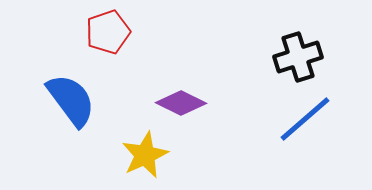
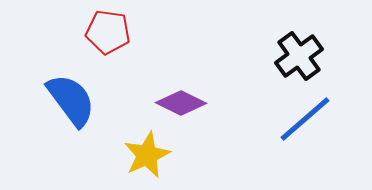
red pentagon: rotated 27 degrees clockwise
black cross: moved 1 px right, 1 px up; rotated 18 degrees counterclockwise
yellow star: moved 2 px right
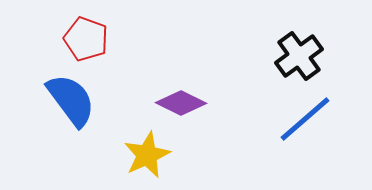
red pentagon: moved 22 px left, 7 px down; rotated 12 degrees clockwise
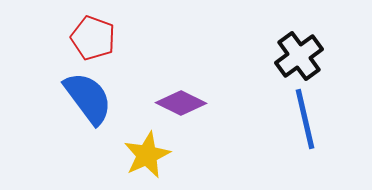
red pentagon: moved 7 px right, 1 px up
blue semicircle: moved 17 px right, 2 px up
blue line: rotated 62 degrees counterclockwise
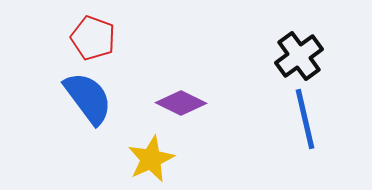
yellow star: moved 4 px right, 4 px down
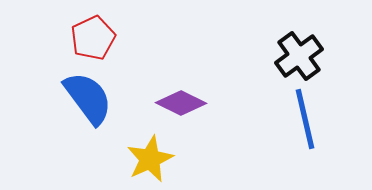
red pentagon: rotated 27 degrees clockwise
yellow star: moved 1 px left
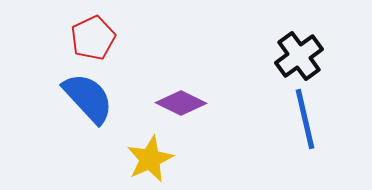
blue semicircle: rotated 6 degrees counterclockwise
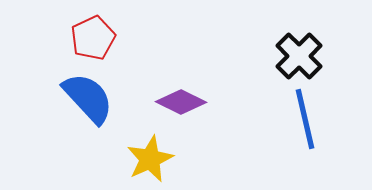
black cross: rotated 9 degrees counterclockwise
purple diamond: moved 1 px up
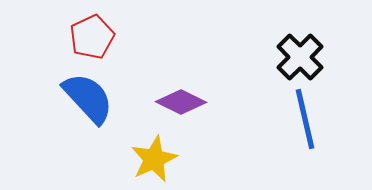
red pentagon: moved 1 px left, 1 px up
black cross: moved 1 px right, 1 px down
yellow star: moved 4 px right
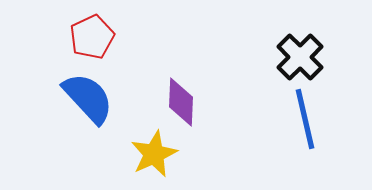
purple diamond: rotated 66 degrees clockwise
yellow star: moved 5 px up
